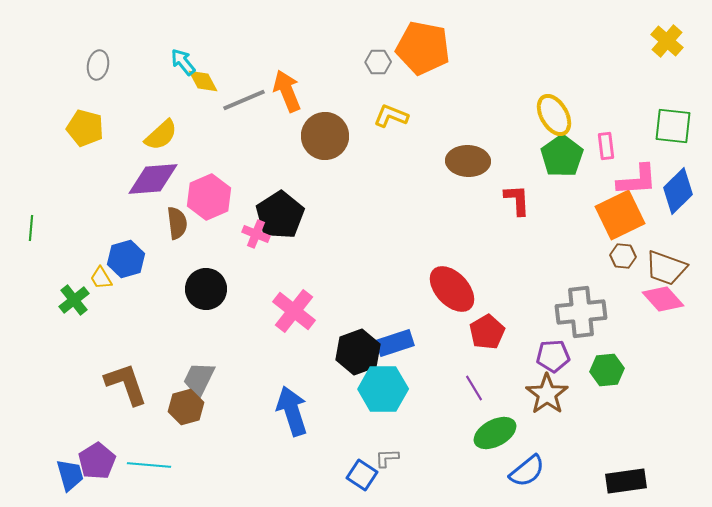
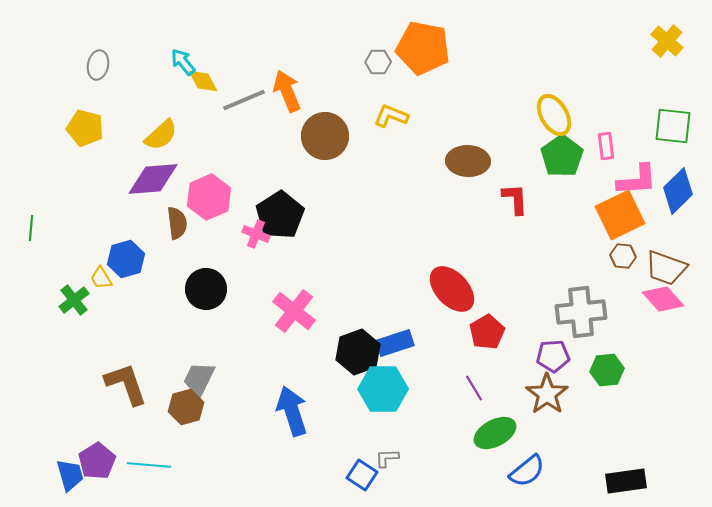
red L-shape at (517, 200): moved 2 px left, 1 px up
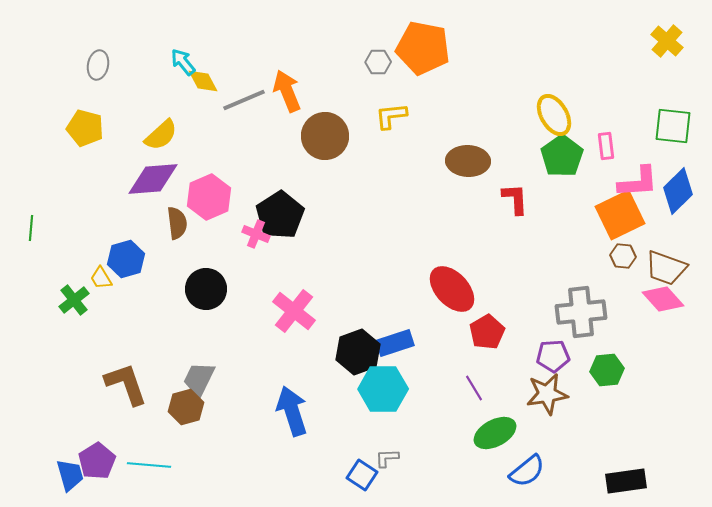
yellow L-shape at (391, 116): rotated 28 degrees counterclockwise
pink L-shape at (637, 180): moved 1 px right, 2 px down
brown star at (547, 394): rotated 27 degrees clockwise
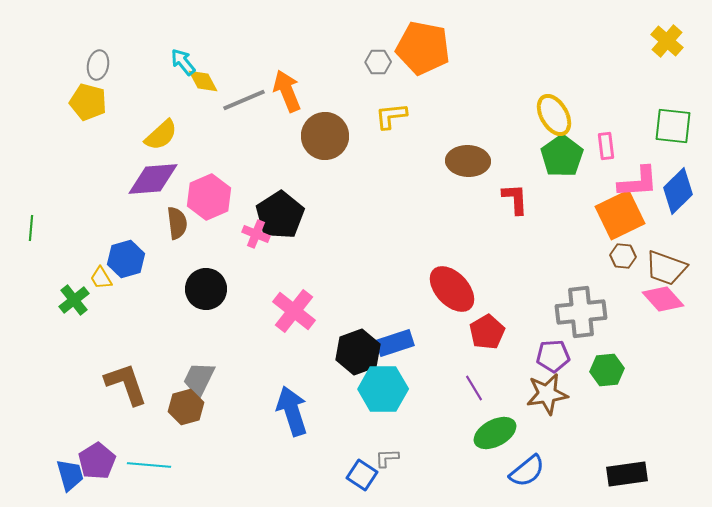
yellow pentagon at (85, 128): moved 3 px right, 26 px up
black rectangle at (626, 481): moved 1 px right, 7 px up
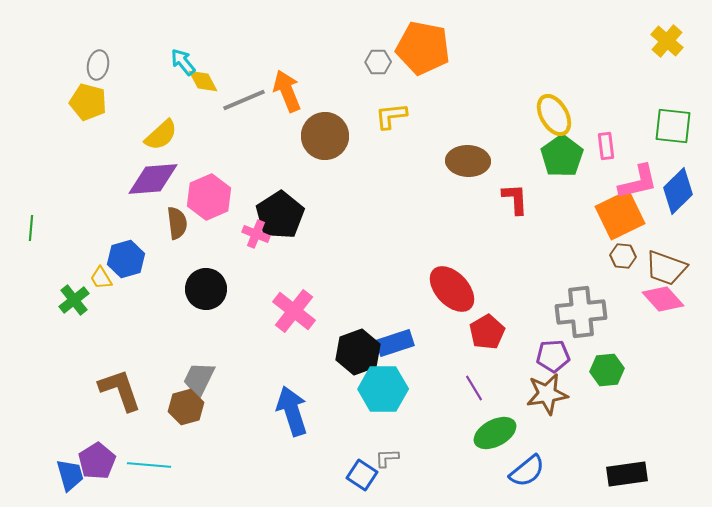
pink L-shape at (638, 182): rotated 9 degrees counterclockwise
brown L-shape at (126, 384): moved 6 px left, 6 px down
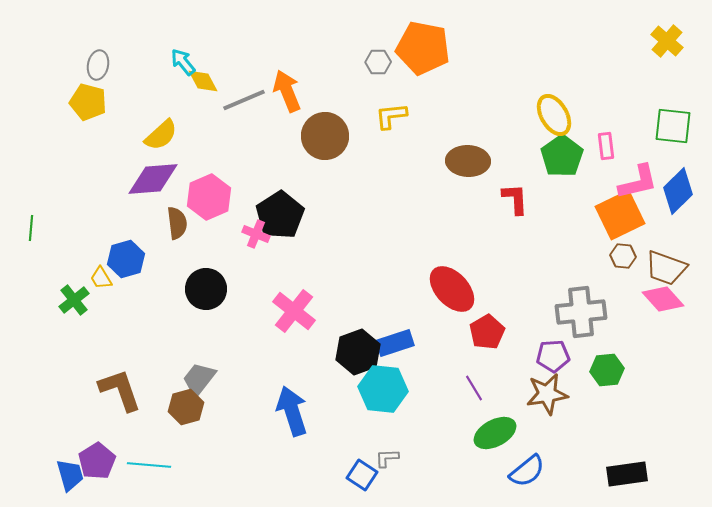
gray trapezoid at (199, 379): rotated 12 degrees clockwise
cyan hexagon at (383, 389): rotated 6 degrees clockwise
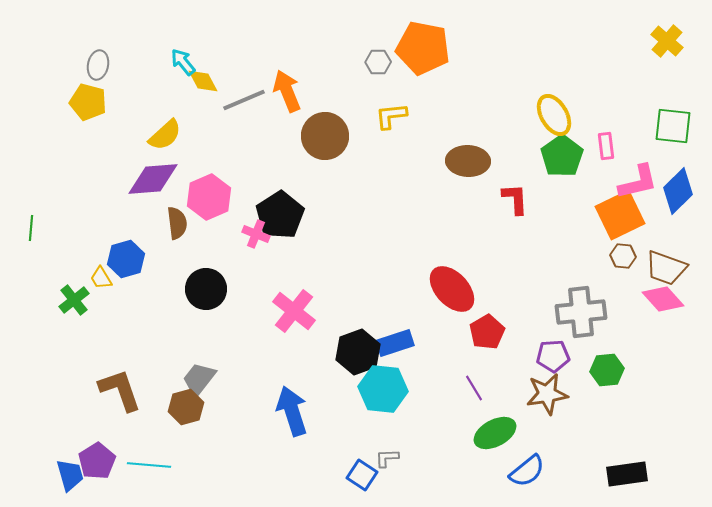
yellow semicircle at (161, 135): moved 4 px right
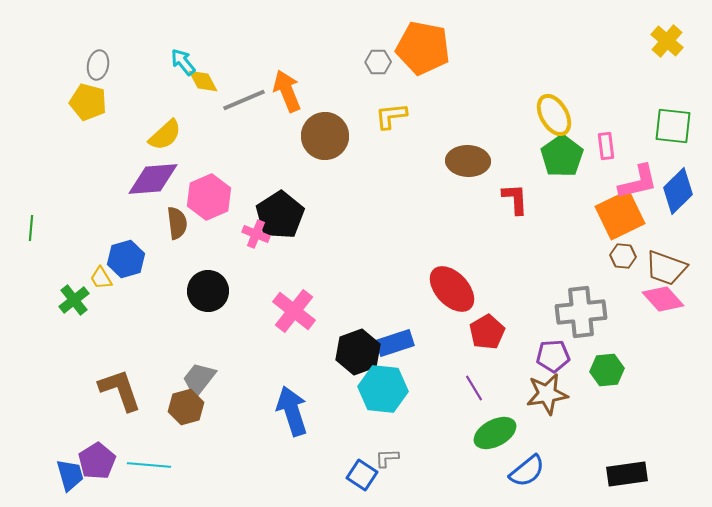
black circle at (206, 289): moved 2 px right, 2 px down
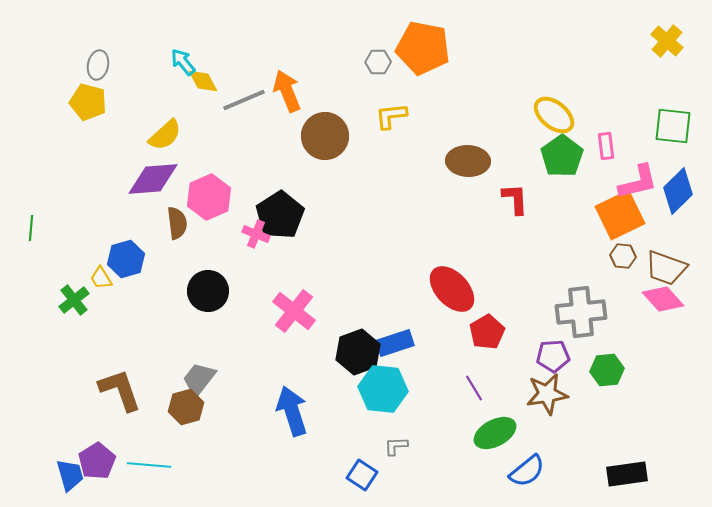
yellow ellipse at (554, 115): rotated 21 degrees counterclockwise
gray L-shape at (387, 458): moved 9 px right, 12 px up
